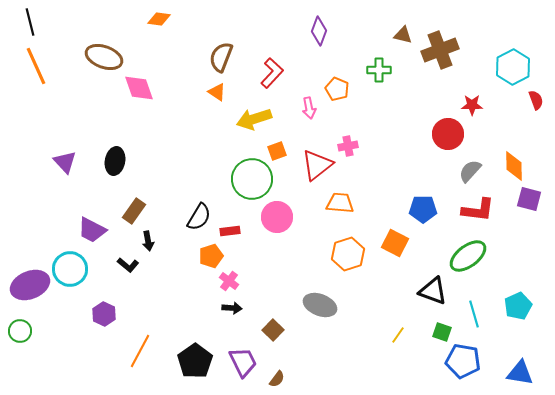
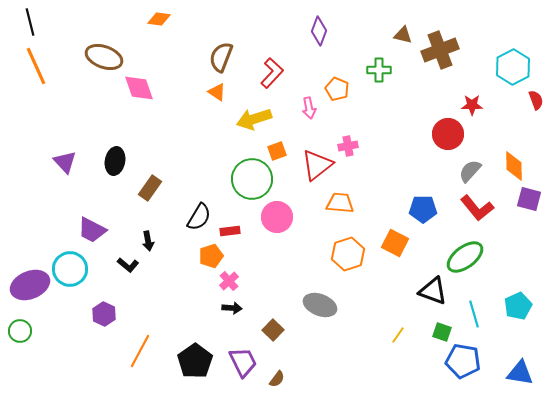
red L-shape at (478, 210): moved 1 px left, 2 px up; rotated 44 degrees clockwise
brown rectangle at (134, 211): moved 16 px right, 23 px up
green ellipse at (468, 256): moved 3 px left, 1 px down
pink cross at (229, 281): rotated 12 degrees clockwise
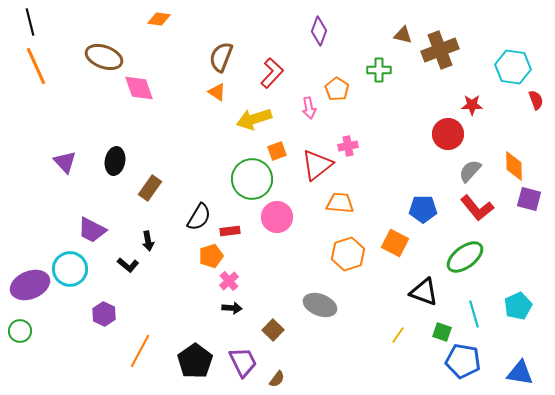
cyan hexagon at (513, 67): rotated 24 degrees counterclockwise
orange pentagon at (337, 89): rotated 10 degrees clockwise
black triangle at (433, 291): moved 9 px left, 1 px down
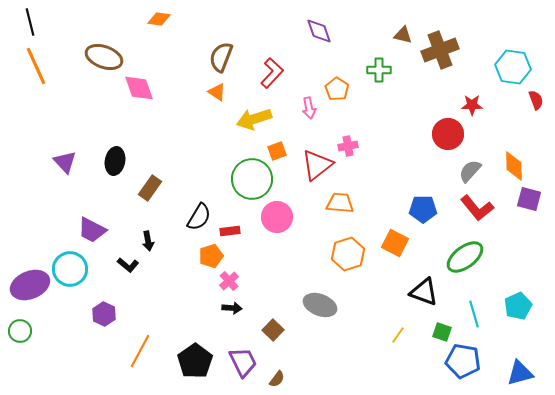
purple diamond at (319, 31): rotated 40 degrees counterclockwise
blue triangle at (520, 373): rotated 24 degrees counterclockwise
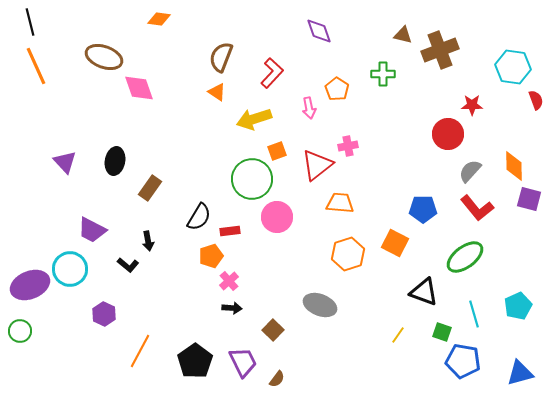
green cross at (379, 70): moved 4 px right, 4 px down
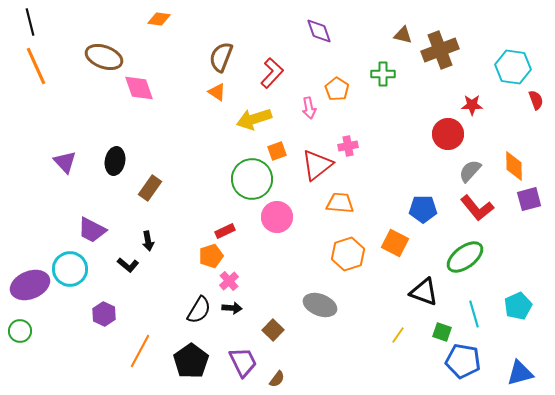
purple square at (529, 199): rotated 30 degrees counterclockwise
black semicircle at (199, 217): moved 93 px down
red rectangle at (230, 231): moved 5 px left; rotated 18 degrees counterclockwise
black pentagon at (195, 361): moved 4 px left
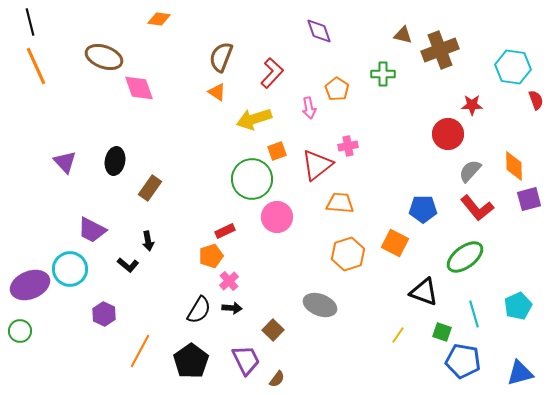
purple trapezoid at (243, 362): moved 3 px right, 2 px up
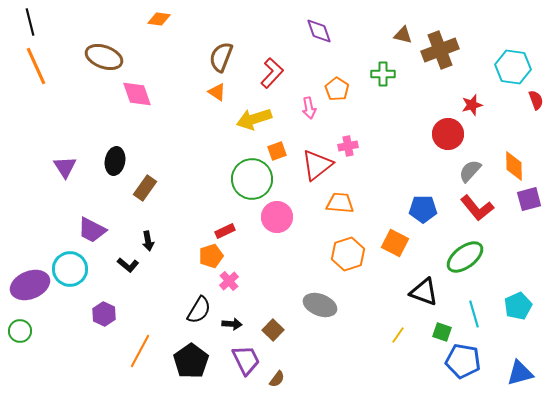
pink diamond at (139, 88): moved 2 px left, 6 px down
red star at (472, 105): rotated 15 degrees counterclockwise
purple triangle at (65, 162): moved 5 px down; rotated 10 degrees clockwise
brown rectangle at (150, 188): moved 5 px left
black arrow at (232, 308): moved 16 px down
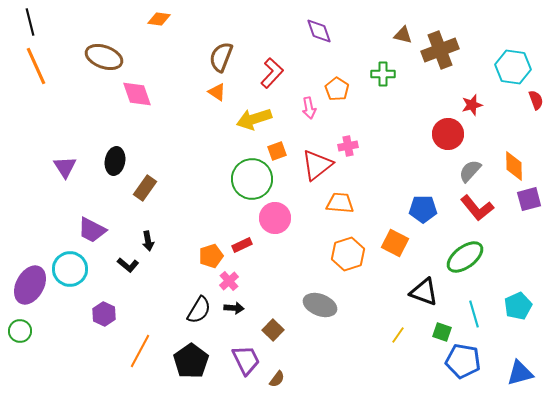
pink circle at (277, 217): moved 2 px left, 1 px down
red rectangle at (225, 231): moved 17 px right, 14 px down
purple ellipse at (30, 285): rotated 39 degrees counterclockwise
black arrow at (232, 324): moved 2 px right, 16 px up
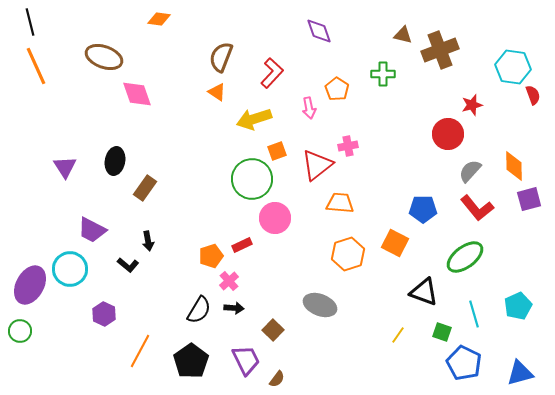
red semicircle at (536, 100): moved 3 px left, 5 px up
blue pentagon at (463, 361): moved 1 px right, 2 px down; rotated 16 degrees clockwise
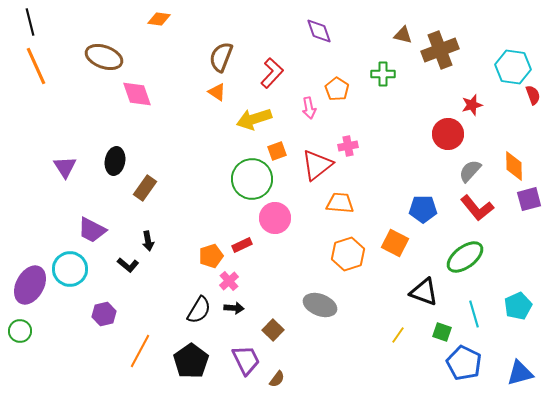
purple hexagon at (104, 314): rotated 20 degrees clockwise
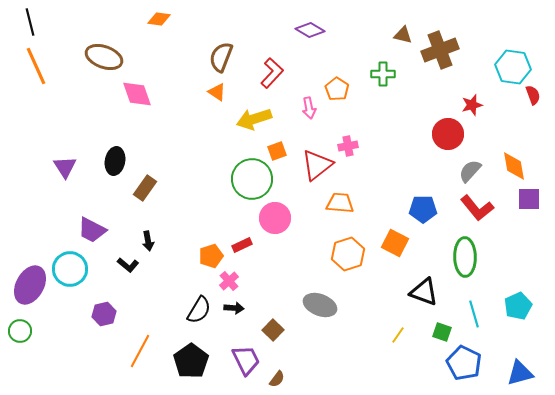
purple diamond at (319, 31): moved 9 px left, 1 px up; rotated 40 degrees counterclockwise
orange diamond at (514, 166): rotated 8 degrees counterclockwise
purple square at (529, 199): rotated 15 degrees clockwise
green ellipse at (465, 257): rotated 54 degrees counterclockwise
